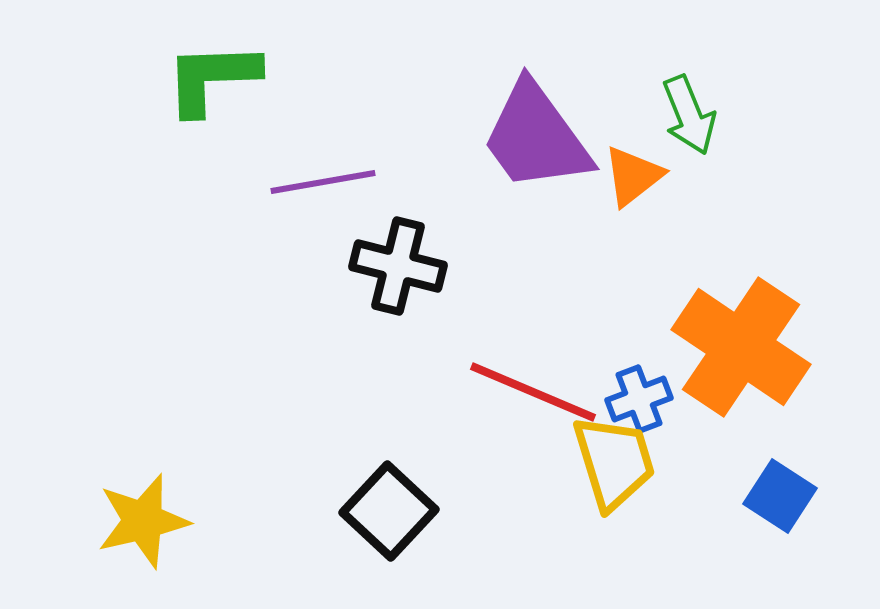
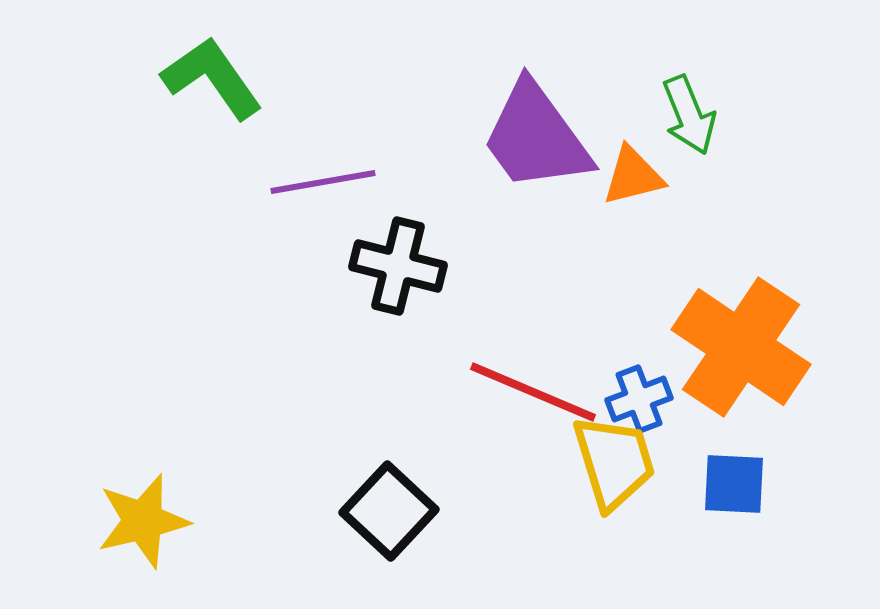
green L-shape: rotated 57 degrees clockwise
orange triangle: rotated 24 degrees clockwise
blue square: moved 46 px left, 12 px up; rotated 30 degrees counterclockwise
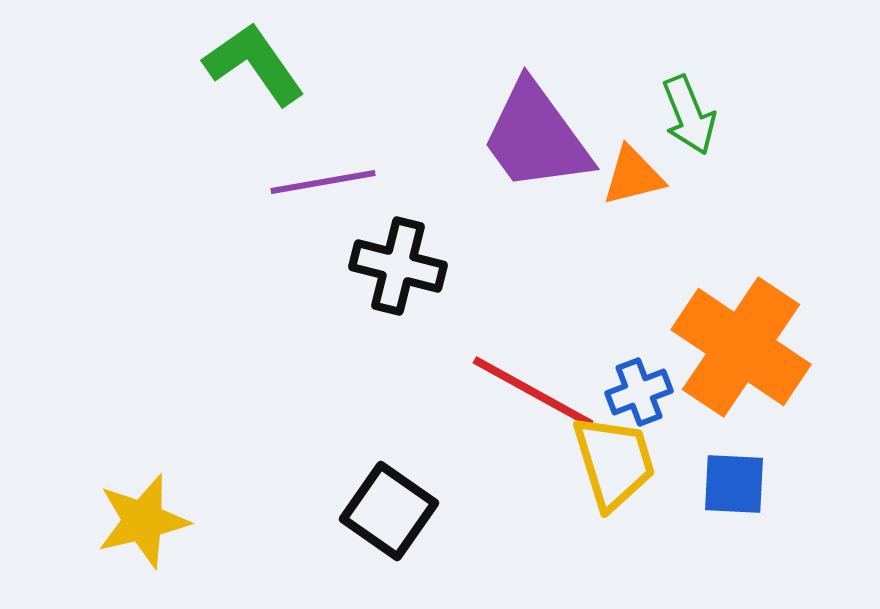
green L-shape: moved 42 px right, 14 px up
red line: rotated 6 degrees clockwise
blue cross: moved 7 px up
black square: rotated 8 degrees counterclockwise
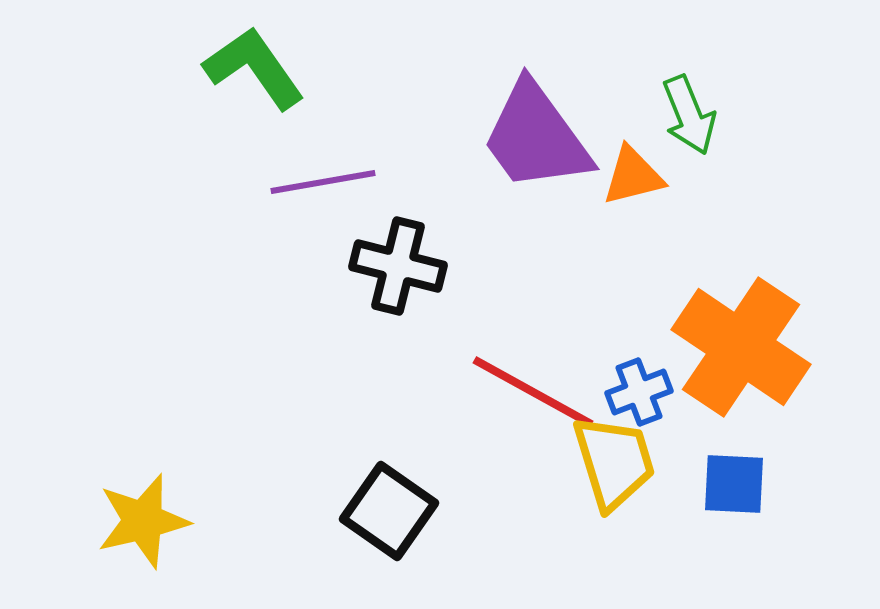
green L-shape: moved 4 px down
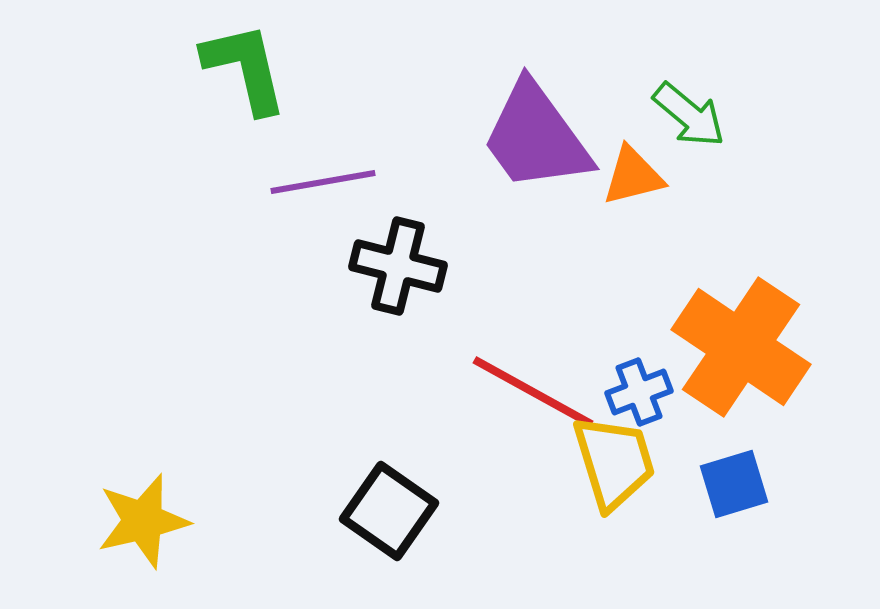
green L-shape: moved 9 px left; rotated 22 degrees clockwise
green arrow: rotated 28 degrees counterclockwise
blue square: rotated 20 degrees counterclockwise
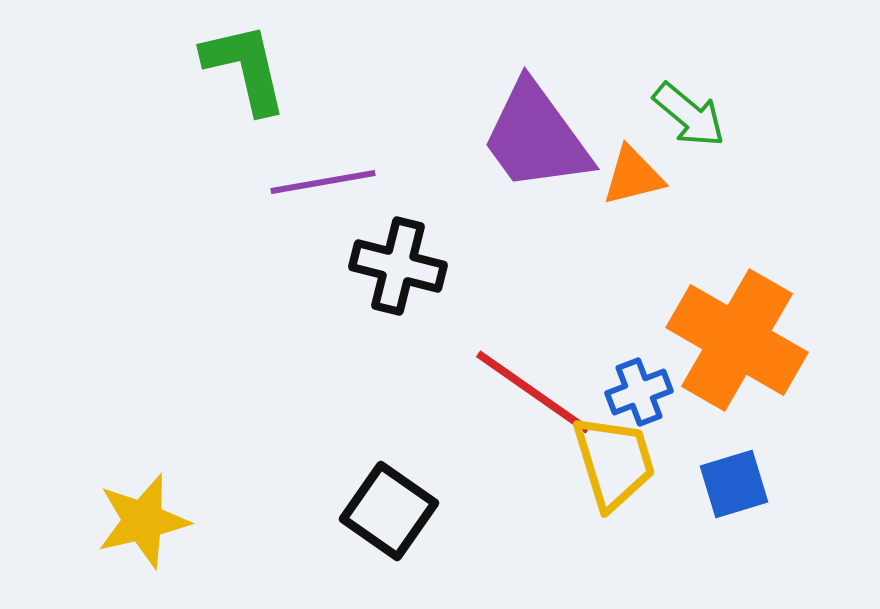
orange cross: moved 4 px left, 7 px up; rotated 4 degrees counterclockwise
red line: rotated 6 degrees clockwise
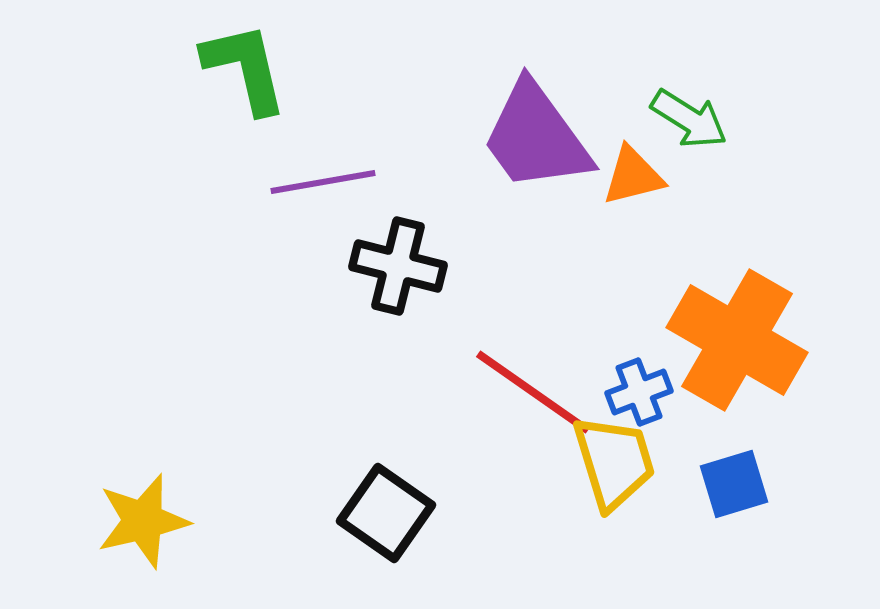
green arrow: moved 4 px down; rotated 8 degrees counterclockwise
black square: moved 3 px left, 2 px down
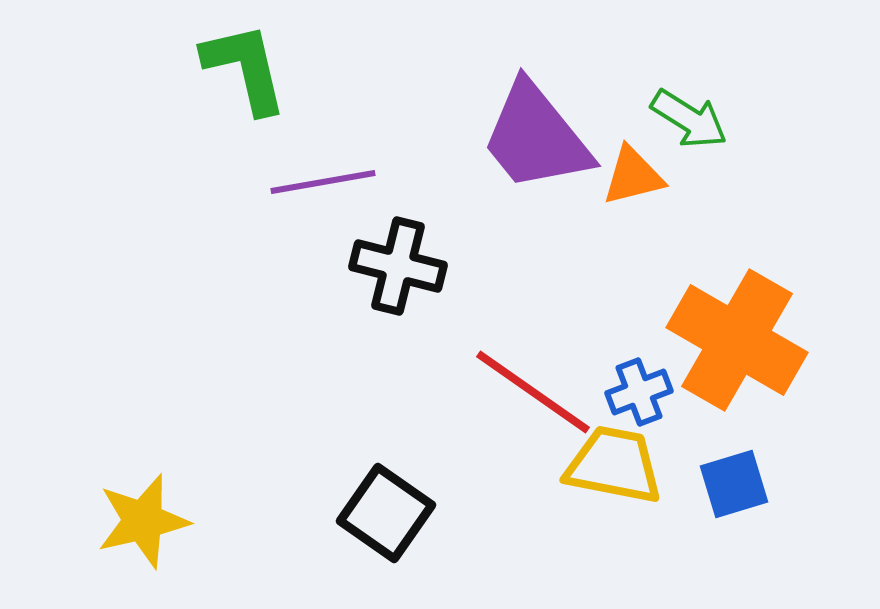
purple trapezoid: rotated 3 degrees counterclockwise
yellow trapezoid: moved 3 px down; rotated 62 degrees counterclockwise
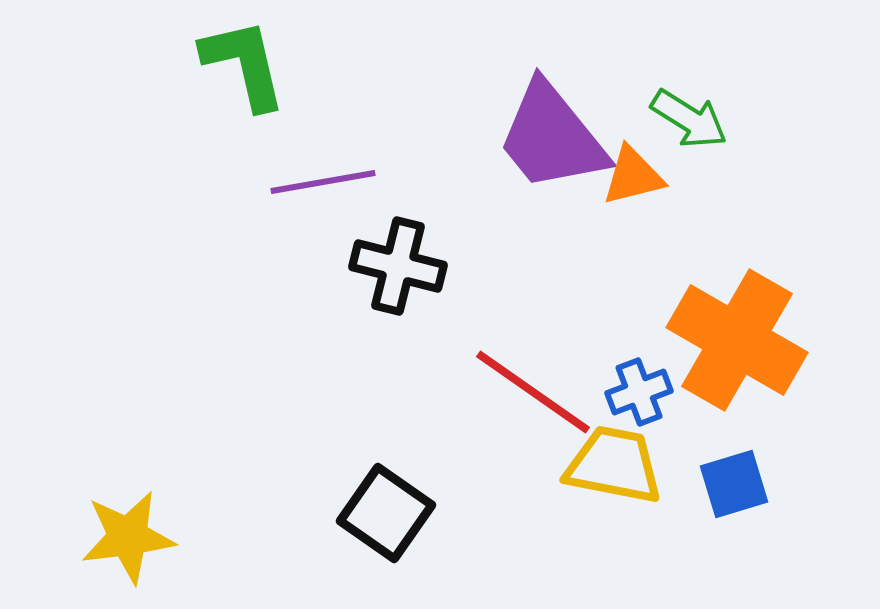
green L-shape: moved 1 px left, 4 px up
purple trapezoid: moved 16 px right
yellow star: moved 15 px left, 16 px down; rotated 6 degrees clockwise
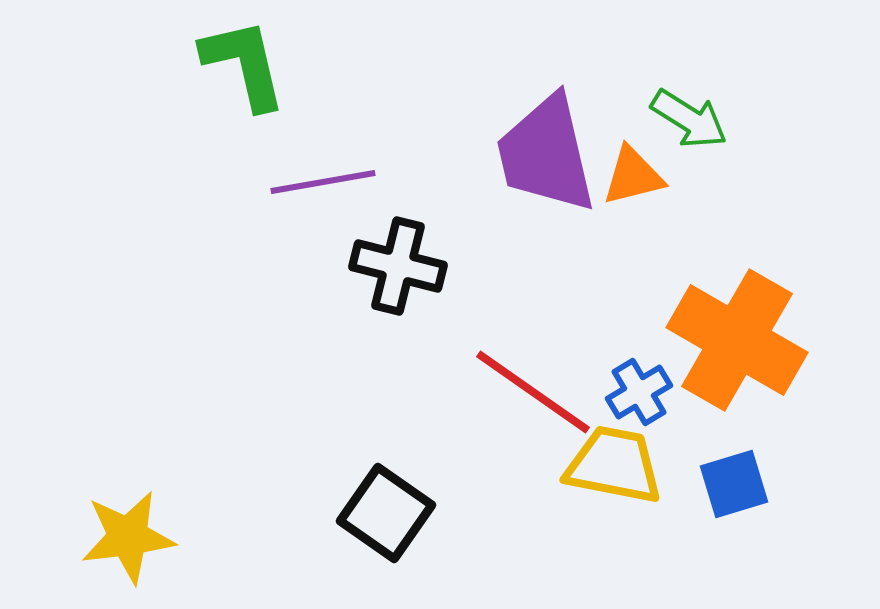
purple trapezoid: moved 6 px left, 17 px down; rotated 26 degrees clockwise
blue cross: rotated 10 degrees counterclockwise
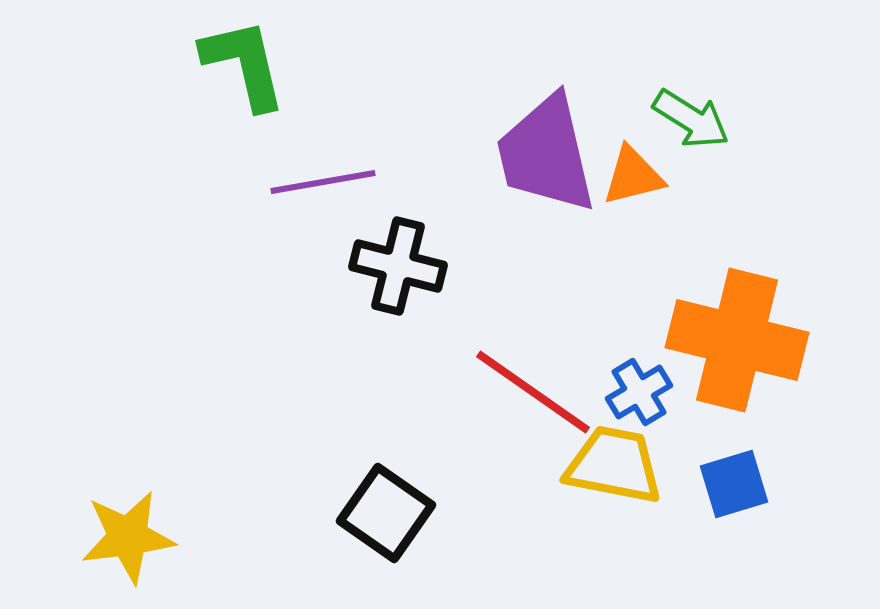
green arrow: moved 2 px right
orange cross: rotated 16 degrees counterclockwise
